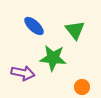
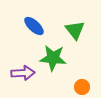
purple arrow: rotated 15 degrees counterclockwise
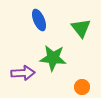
blue ellipse: moved 5 px right, 6 px up; rotated 25 degrees clockwise
green triangle: moved 6 px right, 2 px up
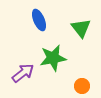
green star: rotated 16 degrees counterclockwise
purple arrow: rotated 35 degrees counterclockwise
orange circle: moved 1 px up
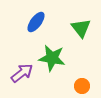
blue ellipse: moved 3 px left, 2 px down; rotated 60 degrees clockwise
green star: moved 1 px left; rotated 20 degrees clockwise
purple arrow: moved 1 px left
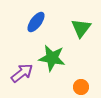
green triangle: rotated 15 degrees clockwise
orange circle: moved 1 px left, 1 px down
